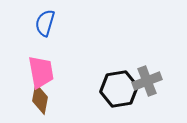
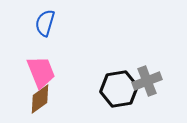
pink trapezoid: rotated 12 degrees counterclockwise
brown diamond: rotated 44 degrees clockwise
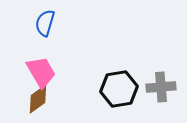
pink trapezoid: rotated 8 degrees counterclockwise
gray cross: moved 14 px right, 6 px down; rotated 16 degrees clockwise
brown diamond: moved 2 px left
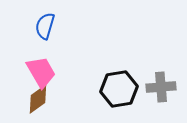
blue semicircle: moved 3 px down
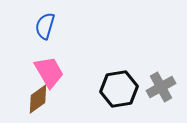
pink trapezoid: moved 8 px right
gray cross: rotated 24 degrees counterclockwise
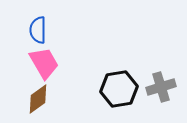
blue semicircle: moved 7 px left, 4 px down; rotated 16 degrees counterclockwise
pink trapezoid: moved 5 px left, 9 px up
gray cross: rotated 12 degrees clockwise
